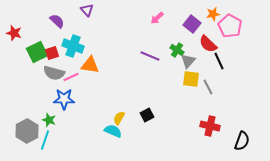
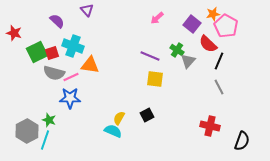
pink pentagon: moved 4 px left
black line: rotated 48 degrees clockwise
yellow square: moved 36 px left
gray line: moved 11 px right
blue star: moved 6 px right, 1 px up
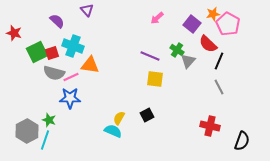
pink pentagon: moved 2 px right, 2 px up
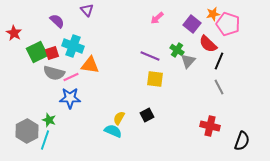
pink pentagon: rotated 10 degrees counterclockwise
red star: rotated 14 degrees clockwise
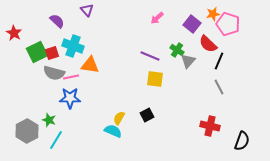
pink line: rotated 14 degrees clockwise
cyan line: moved 11 px right; rotated 12 degrees clockwise
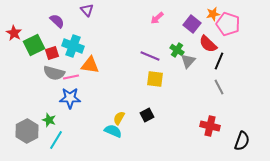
green square: moved 3 px left, 7 px up
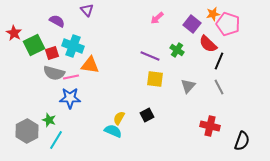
purple semicircle: rotated 14 degrees counterclockwise
gray triangle: moved 25 px down
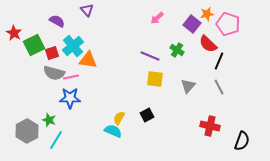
orange star: moved 6 px left
cyan cross: rotated 30 degrees clockwise
orange triangle: moved 2 px left, 5 px up
